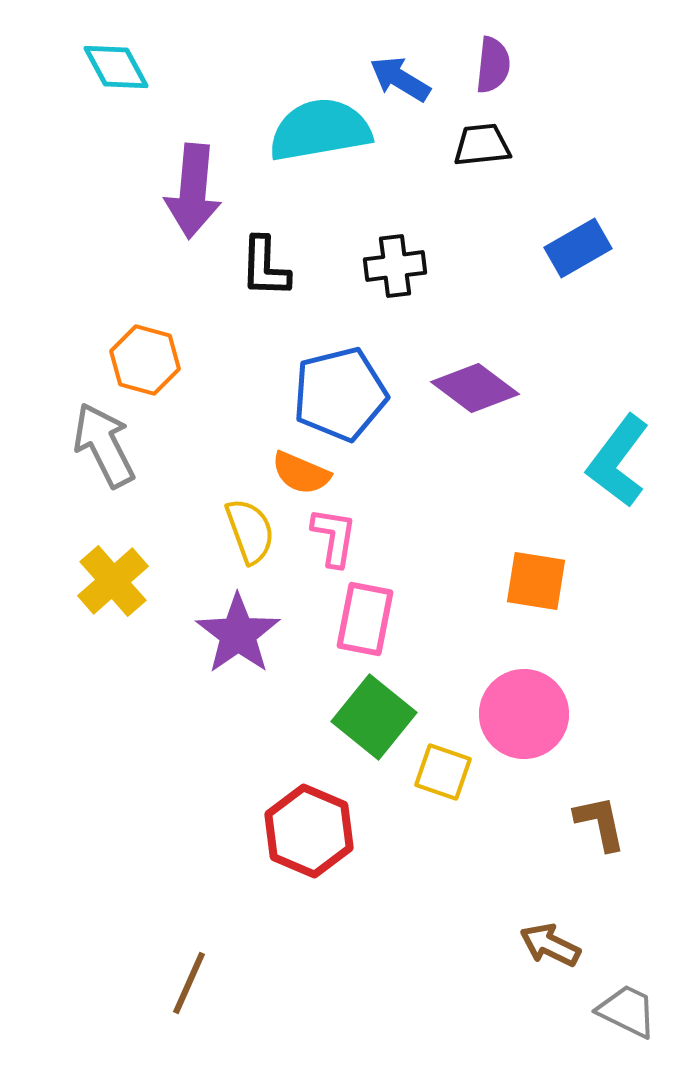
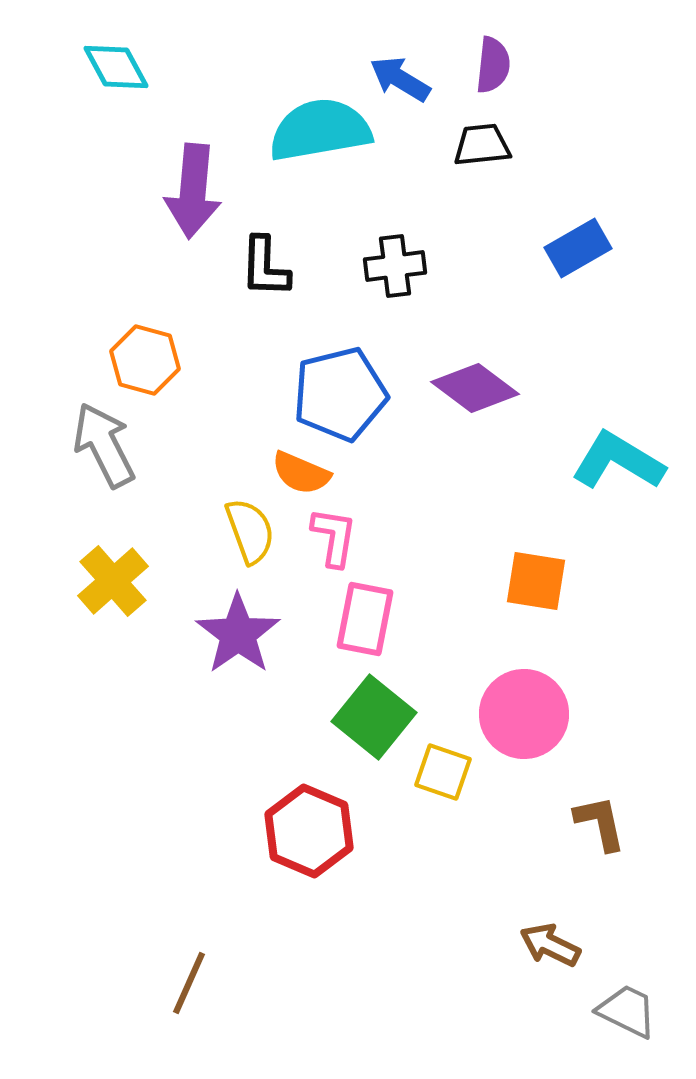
cyan L-shape: rotated 84 degrees clockwise
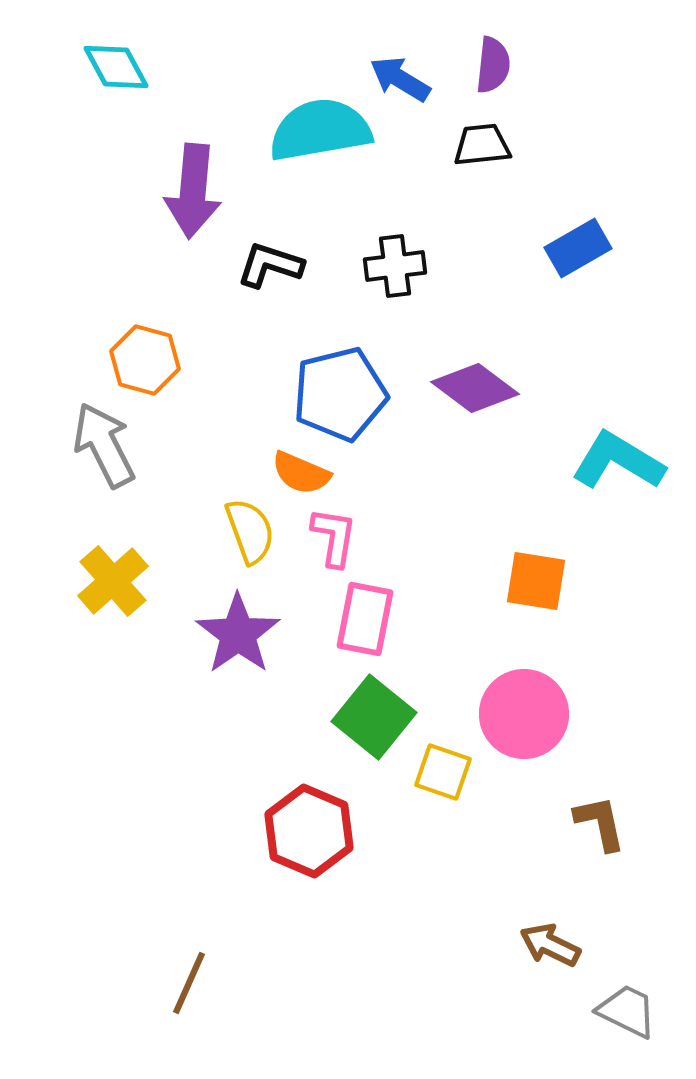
black L-shape: moved 5 px right, 2 px up; rotated 106 degrees clockwise
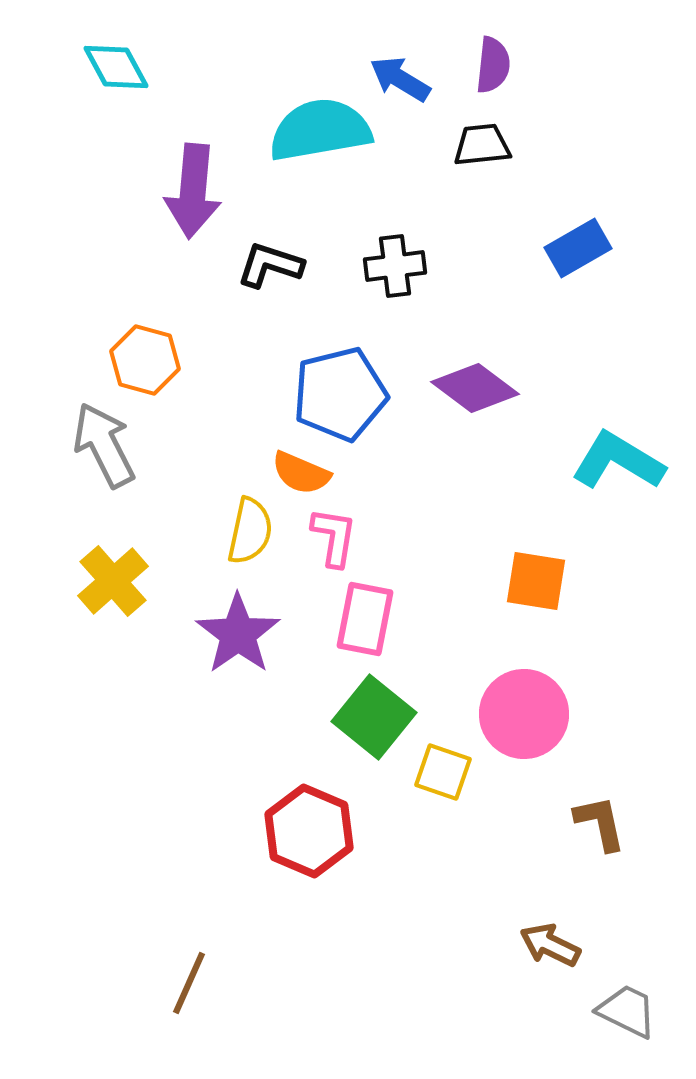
yellow semicircle: rotated 32 degrees clockwise
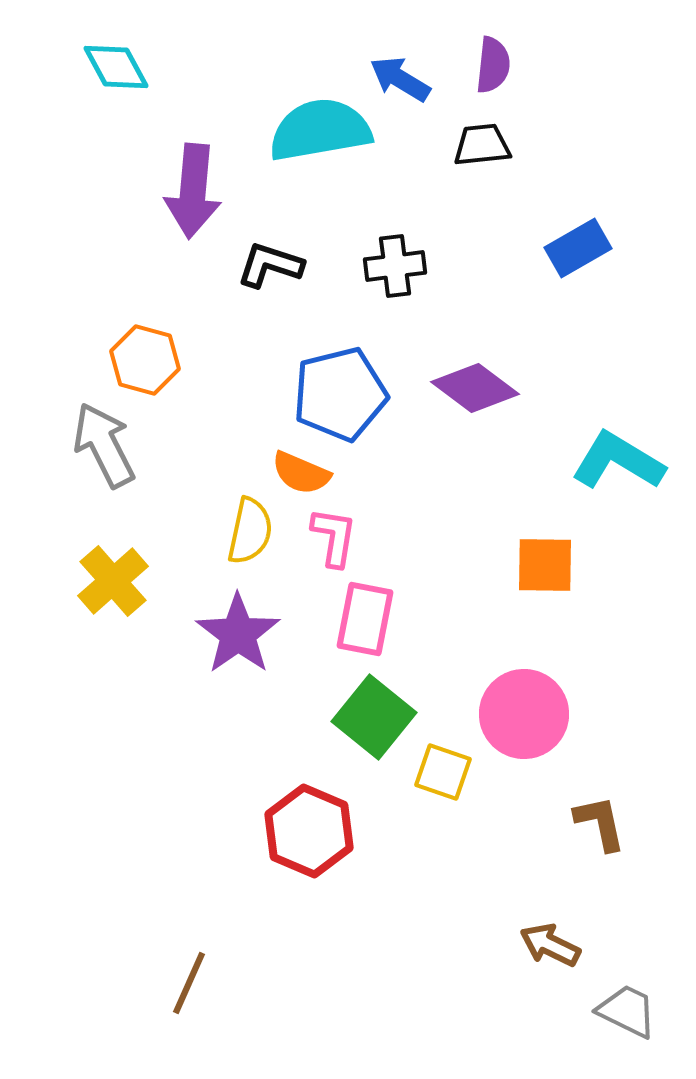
orange square: moved 9 px right, 16 px up; rotated 8 degrees counterclockwise
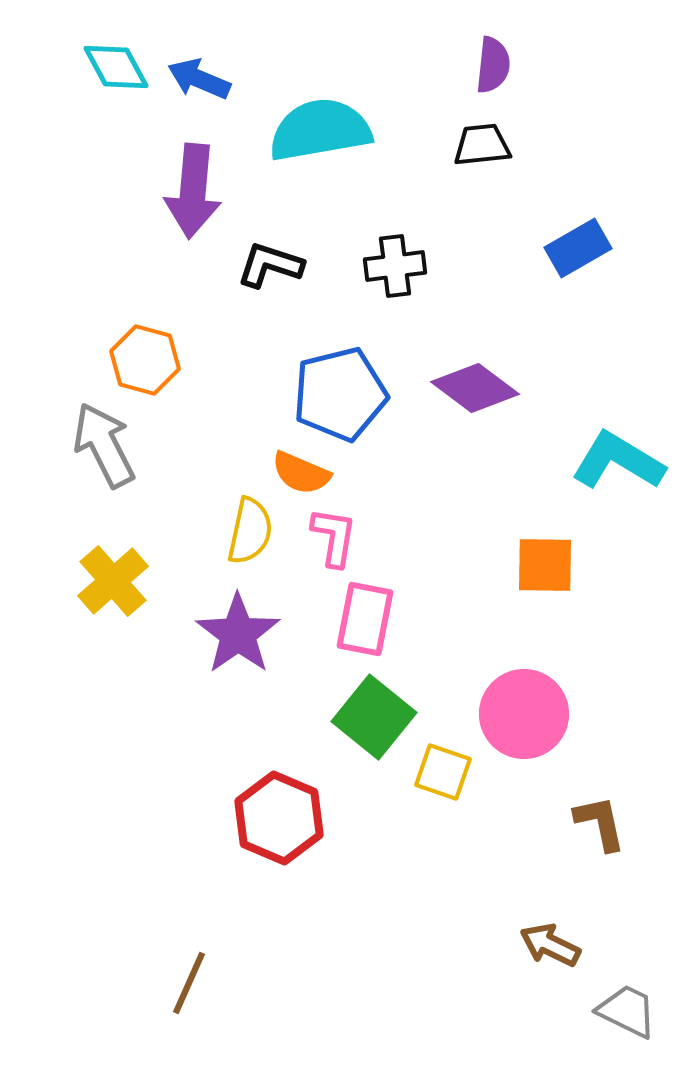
blue arrow: moved 201 px left; rotated 8 degrees counterclockwise
red hexagon: moved 30 px left, 13 px up
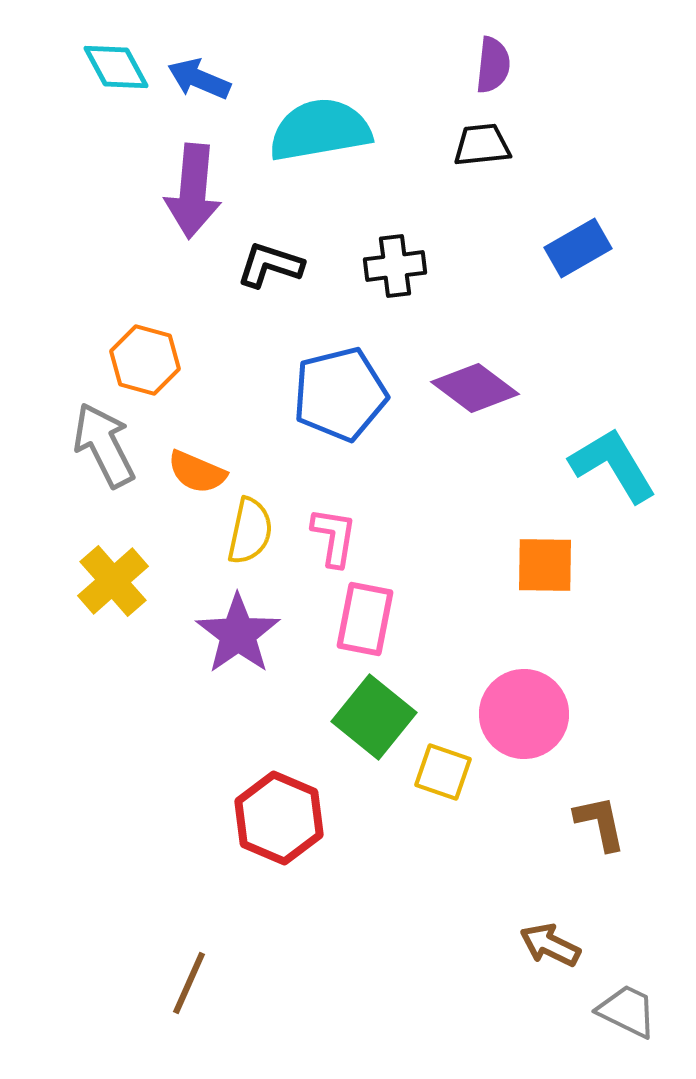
cyan L-shape: moved 5 px left, 4 px down; rotated 28 degrees clockwise
orange semicircle: moved 104 px left, 1 px up
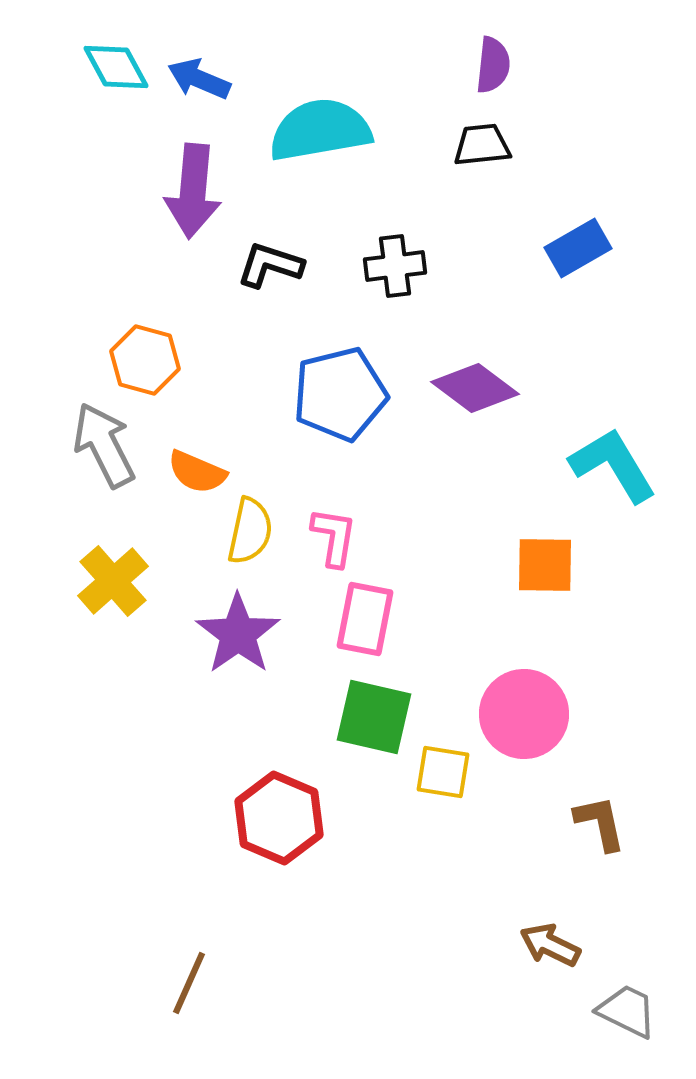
green square: rotated 26 degrees counterclockwise
yellow square: rotated 10 degrees counterclockwise
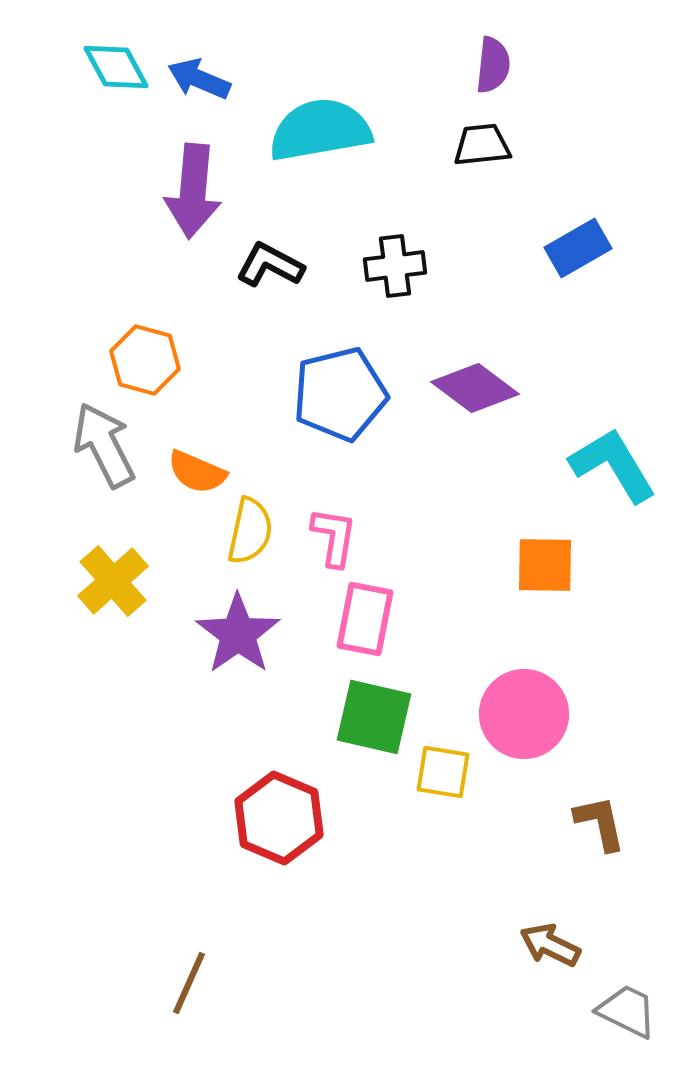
black L-shape: rotated 10 degrees clockwise
